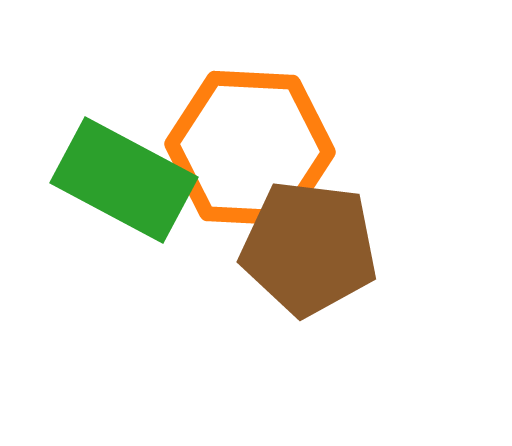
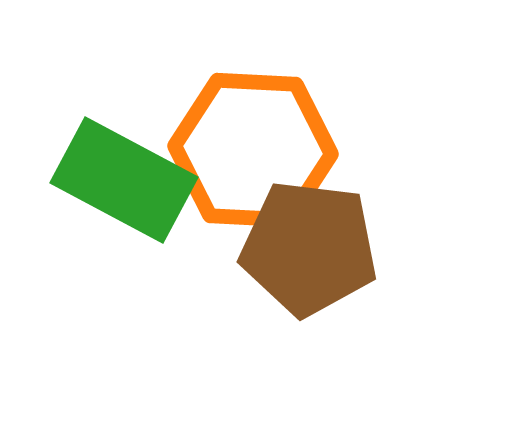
orange hexagon: moved 3 px right, 2 px down
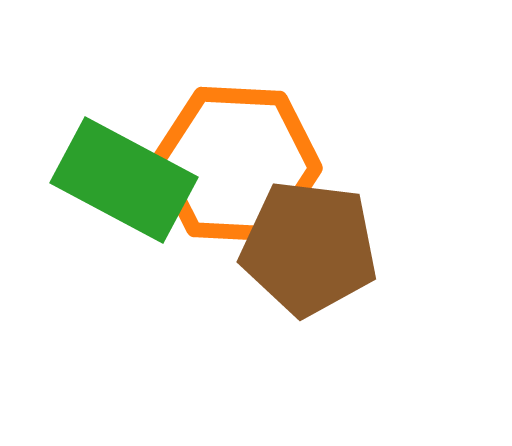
orange hexagon: moved 16 px left, 14 px down
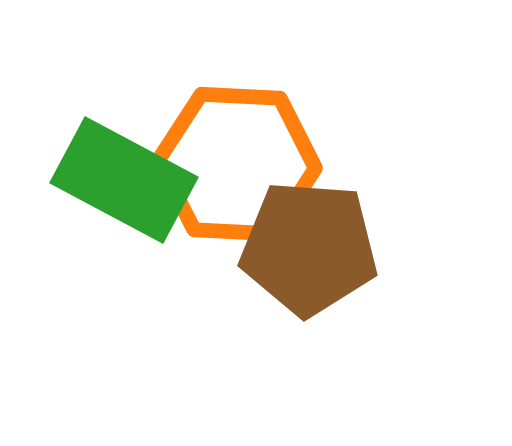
brown pentagon: rotated 3 degrees counterclockwise
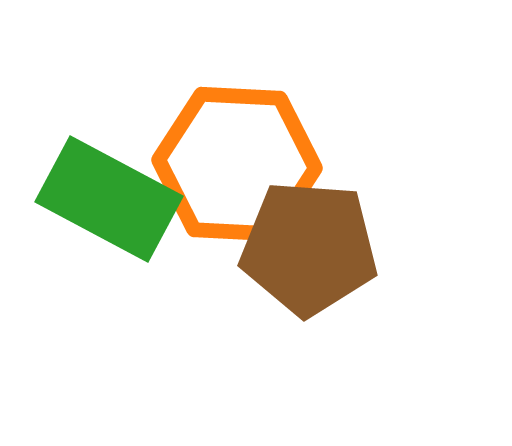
green rectangle: moved 15 px left, 19 px down
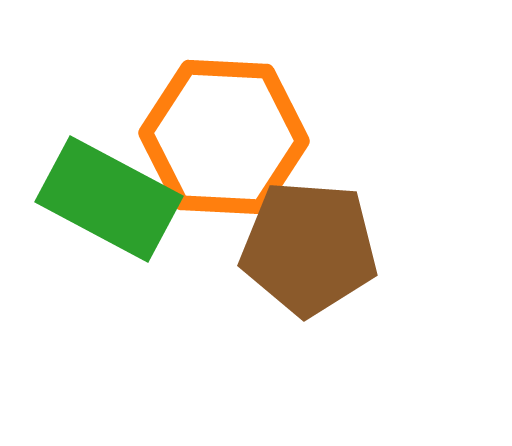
orange hexagon: moved 13 px left, 27 px up
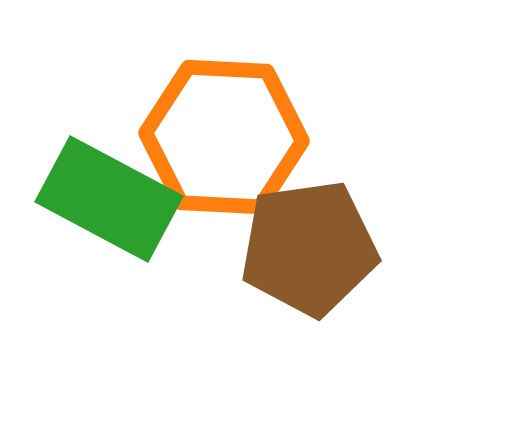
brown pentagon: rotated 12 degrees counterclockwise
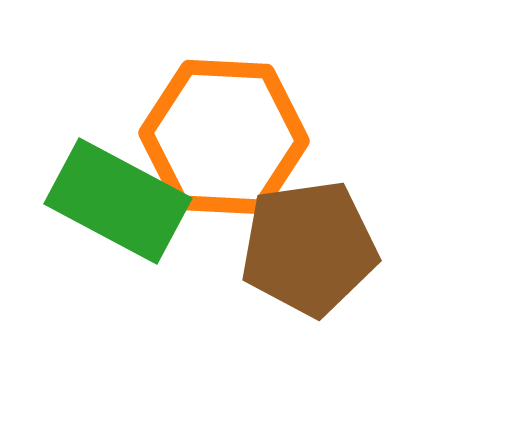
green rectangle: moved 9 px right, 2 px down
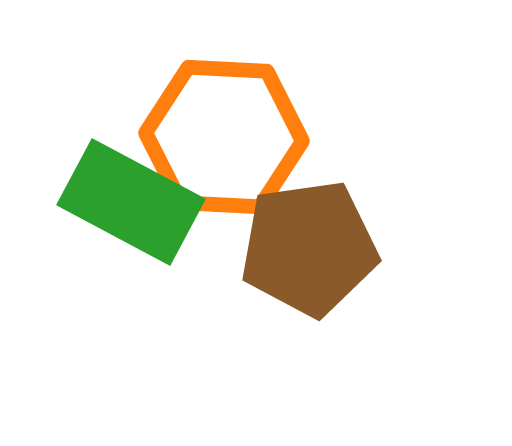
green rectangle: moved 13 px right, 1 px down
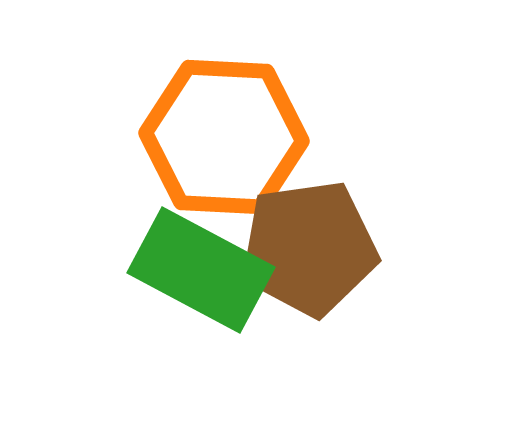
green rectangle: moved 70 px right, 68 px down
